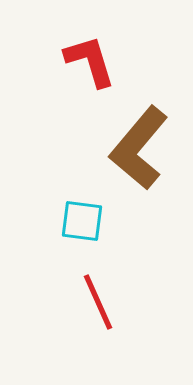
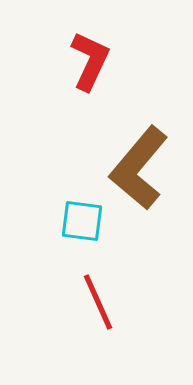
red L-shape: rotated 42 degrees clockwise
brown L-shape: moved 20 px down
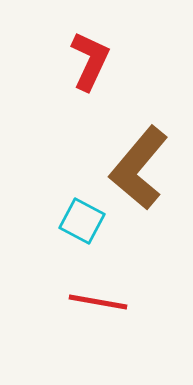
cyan square: rotated 21 degrees clockwise
red line: rotated 56 degrees counterclockwise
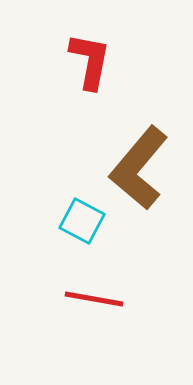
red L-shape: rotated 14 degrees counterclockwise
red line: moved 4 px left, 3 px up
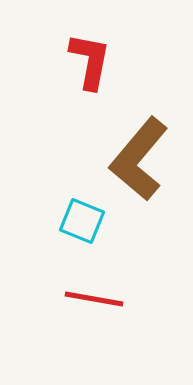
brown L-shape: moved 9 px up
cyan square: rotated 6 degrees counterclockwise
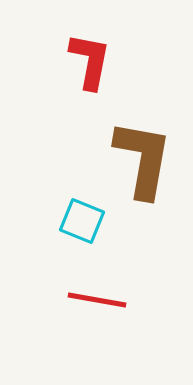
brown L-shape: moved 4 px right; rotated 150 degrees clockwise
red line: moved 3 px right, 1 px down
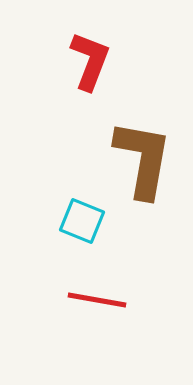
red L-shape: rotated 10 degrees clockwise
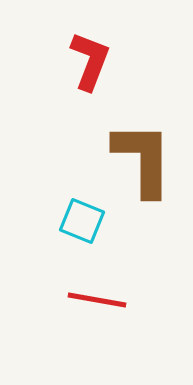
brown L-shape: rotated 10 degrees counterclockwise
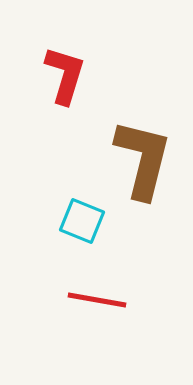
red L-shape: moved 25 px left, 14 px down; rotated 4 degrees counterclockwise
brown L-shape: rotated 14 degrees clockwise
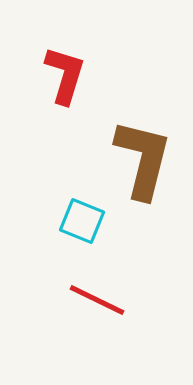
red line: rotated 16 degrees clockwise
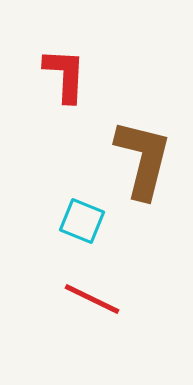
red L-shape: rotated 14 degrees counterclockwise
red line: moved 5 px left, 1 px up
